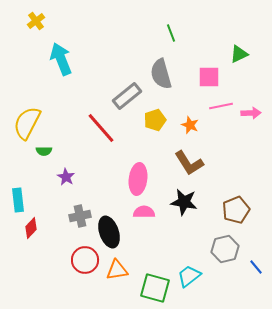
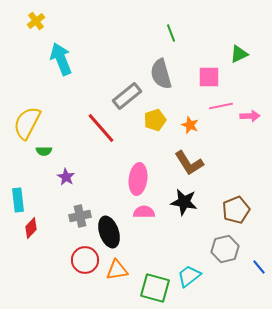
pink arrow: moved 1 px left, 3 px down
blue line: moved 3 px right
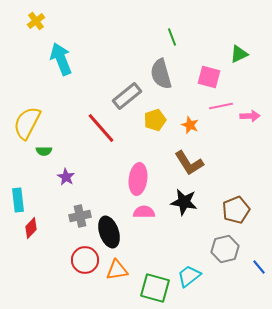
green line: moved 1 px right, 4 px down
pink square: rotated 15 degrees clockwise
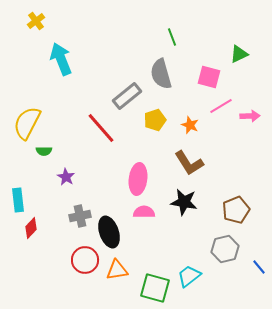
pink line: rotated 20 degrees counterclockwise
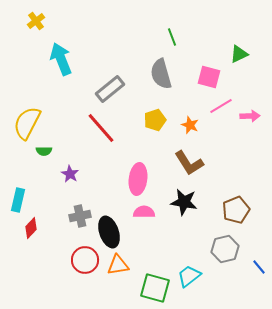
gray rectangle: moved 17 px left, 7 px up
purple star: moved 4 px right, 3 px up
cyan rectangle: rotated 20 degrees clockwise
orange triangle: moved 1 px right, 5 px up
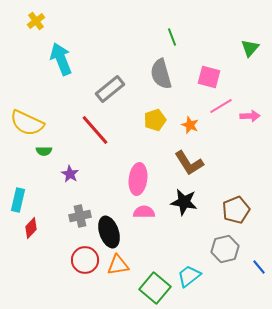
green triangle: moved 11 px right, 6 px up; rotated 24 degrees counterclockwise
yellow semicircle: rotated 92 degrees counterclockwise
red line: moved 6 px left, 2 px down
green square: rotated 24 degrees clockwise
